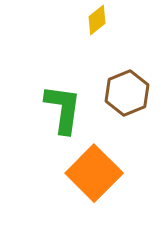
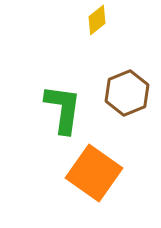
orange square: rotated 10 degrees counterclockwise
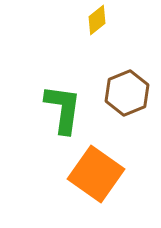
orange square: moved 2 px right, 1 px down
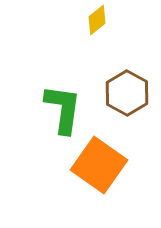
brown hexagon: rotated 9 degrees counterclockwise
orange square: moved 3 px right, 9 px up
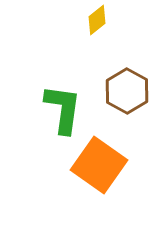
brown hexagon: moved 2 px up
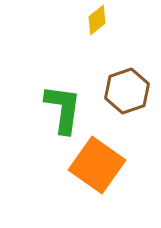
brown hexagon: rotated 12 degrees clockwise
orange square: moved 2 px left
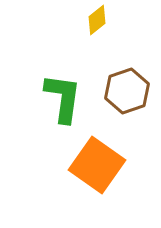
green L-shape: moved 11 px up
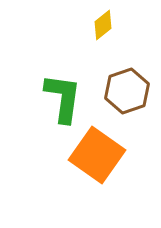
yellow diamond: moved 6 px right, 5 px down
orange square: moved 10 px up
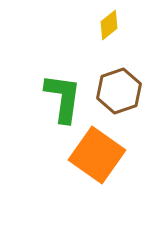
yellow diamond: moved 6 px right
brown hexagon: moved 8 px left
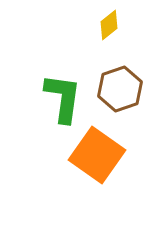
brown hexagon: moved 1 px right, 2 px up
